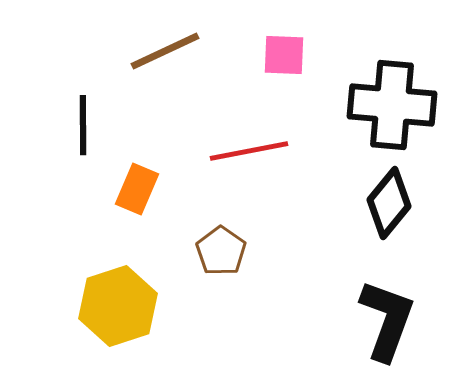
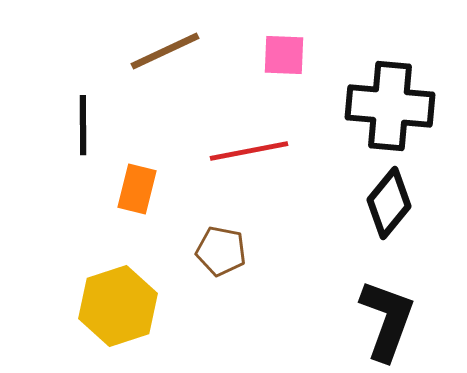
black cross: moved 2 px left, 1 px down
orange rectangle: rotated 9 degrees counterclockwise
brown pentagon: rotated 24 degrees counterclockwise
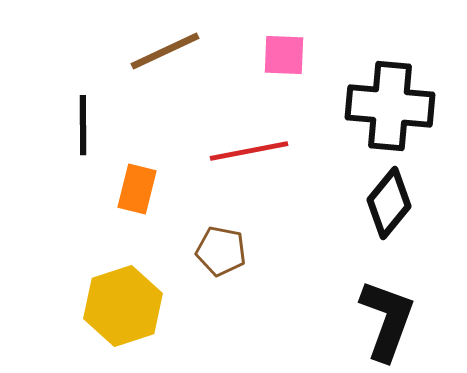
yellow hexagon: moved 5 px right
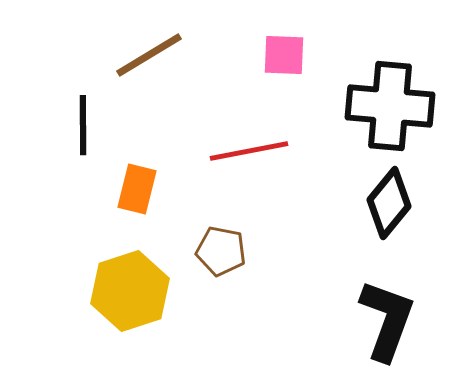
brown line: moved 16 px left, 4 px down; rotated 6 degrees counterclockwise
yellow hexagon: moved 7 px right, 15 px up
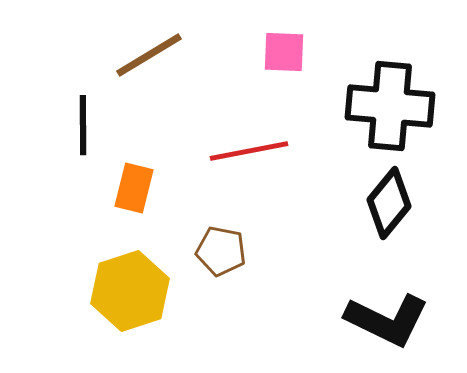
pink square: moved 3 px up
orange rectangle: moved 3 px left, 1 px up
black L-shape: rotated 96 degrees clockwise
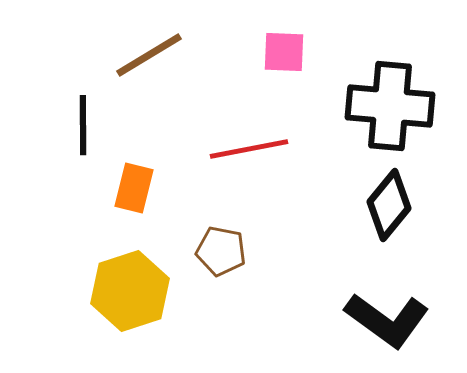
red line: moved 2 px up
black diamond: moved 2 px down
black L-shape: rotated 10 degrees clockwise
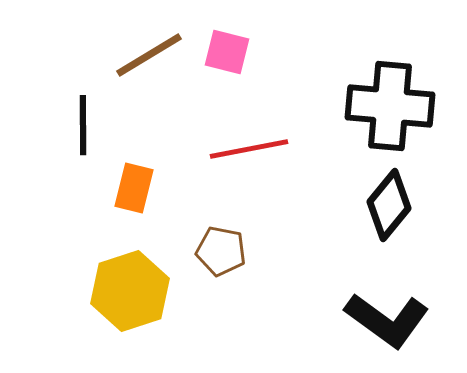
pink square: moved 57 px left; rotated 12 degrees clockwise
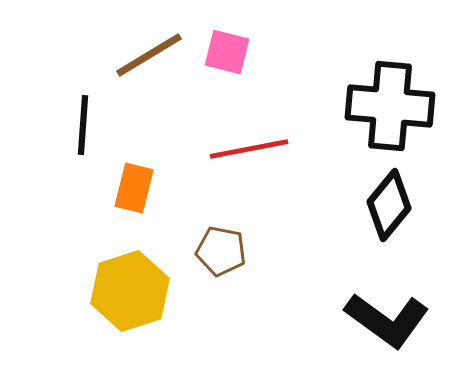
black line: rotated 4 degrees clockwise
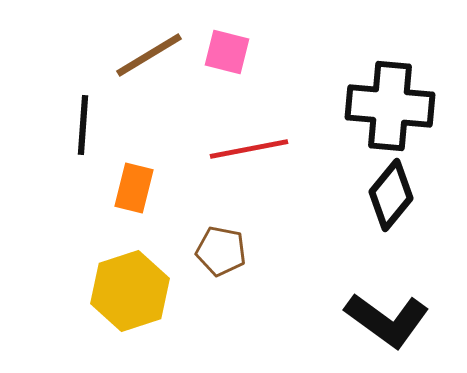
black diamond: moved 2 px right, 10 px up
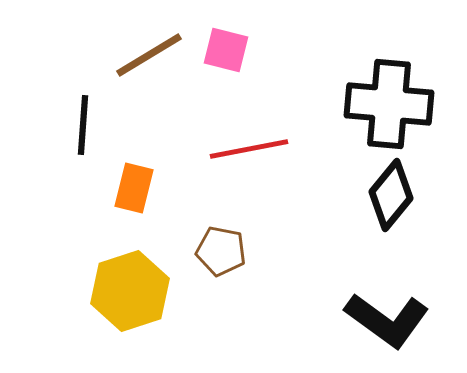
pink square: moved 1 px left, 2 px up
black cross: moved 1 px left, 2 px up
